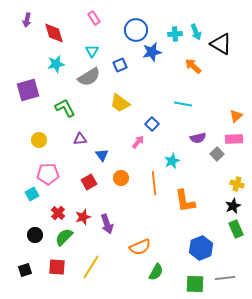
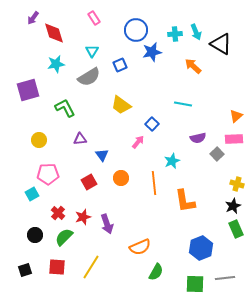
purple arrow at (27, 20): moved 6 px right, 2 px up; rotated 24 degrees clockwise
yellow trapezoid at (120, 103): moved 1 px right, 2 px down
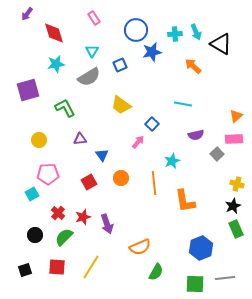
purple arrow at (33, 18): moved 6 px left, 4 px up
purple semicircle at (198, 138): moved 2 px left, 3 px up
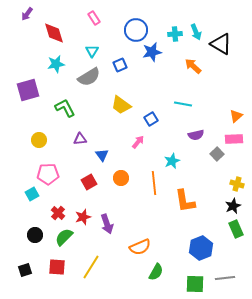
blue square at (152, 124): moved 1 px left, 5 px up; rotated 16 degrees clockwise
